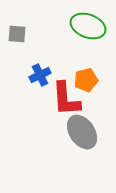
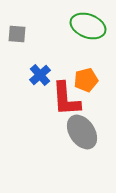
blue cross: rotated 15 degrees counterclockwise
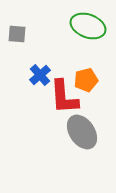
red L-shape: moved 2 px left, 2 px up
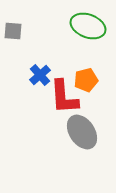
gray square: moved 4 px left, 3 px up
